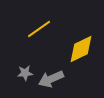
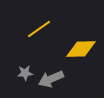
yellow diamond: rotated 24 degrees clockwise
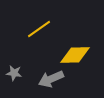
yellow diamond: moved 6 px left, 6 px down
gray star: moved 11 px left; rotated 14 degrees clockwise
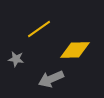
yellow diamond: moved 5 px up
gray star: moved 2 px right, 14 px up
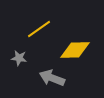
gray star: moved 3 px right, 1 px up
gray arrow: moved 1 px right, 1 px up; rotated 45 degrees clockwise
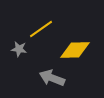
yellow line: moved 2 px right
gray star: moved 9 px up
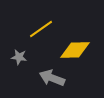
gray star: moved 8 px down
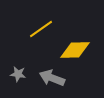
gray star: moved 1 px left, 17 px down
